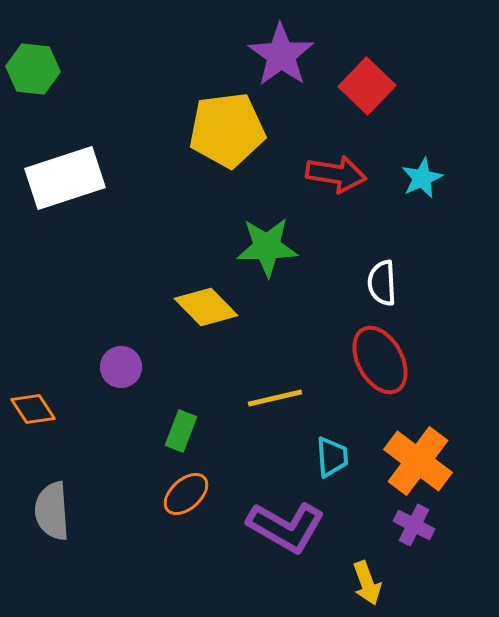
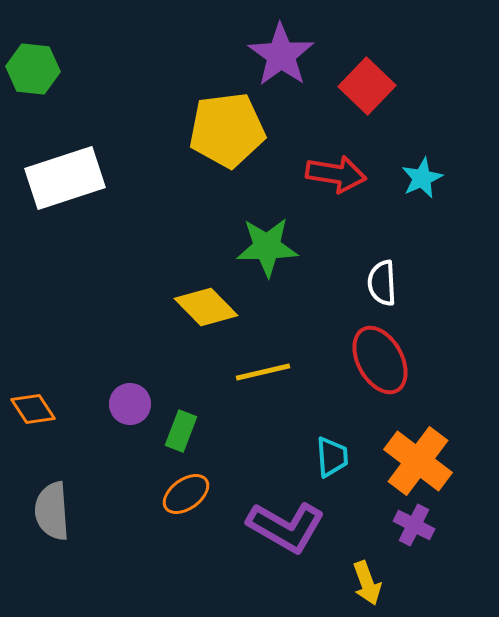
purple circle: moved 9 px right, 37 px down
yellow line: moved 12 px left, 26 px up
orange ellipse: rotated 6 degrees clockwise
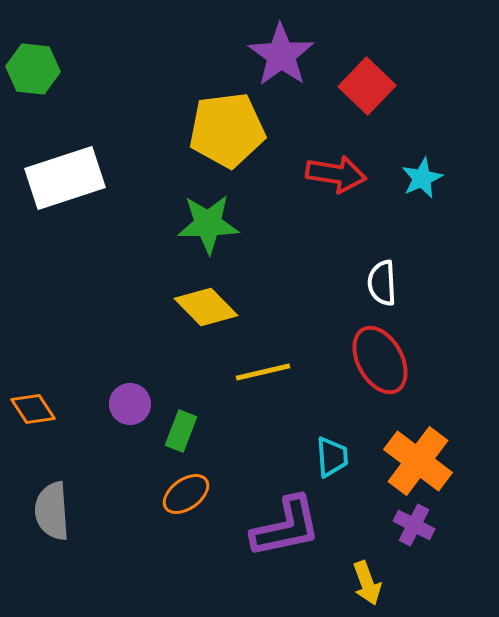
green star: moved 59 px left, 23 px up
purple L-shape: rotated 42 degrees counterclockwise
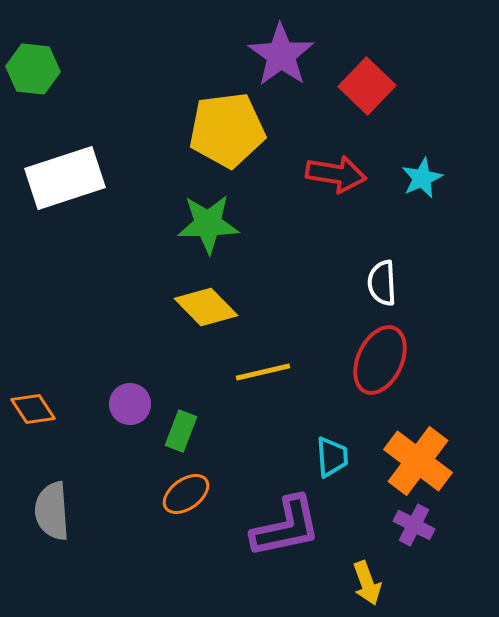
red ellipse: rotated 54 degrees clockwise
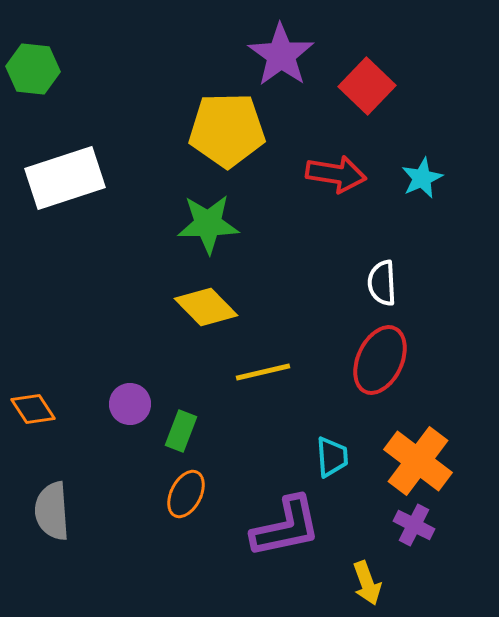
yellow pentagon: rotated 6 degrees clockwise
orange ellipse: rotated 27 degrees counterclockwise
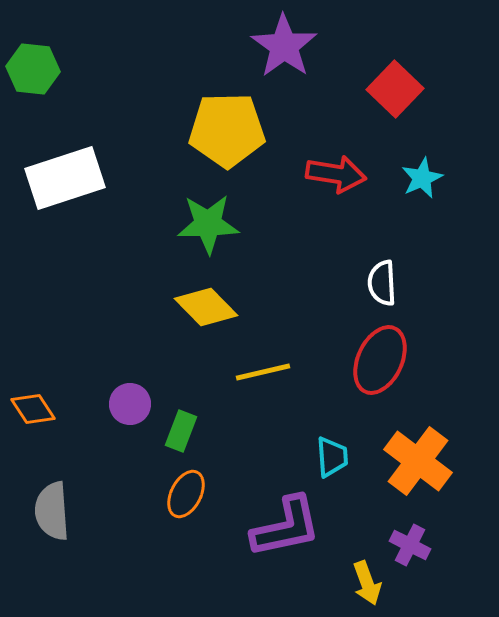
purple star: moved 3 px right, 9 px up
red square: moved 28 px right, 3 px down
purple cross: moved 4 px left, 20 px down
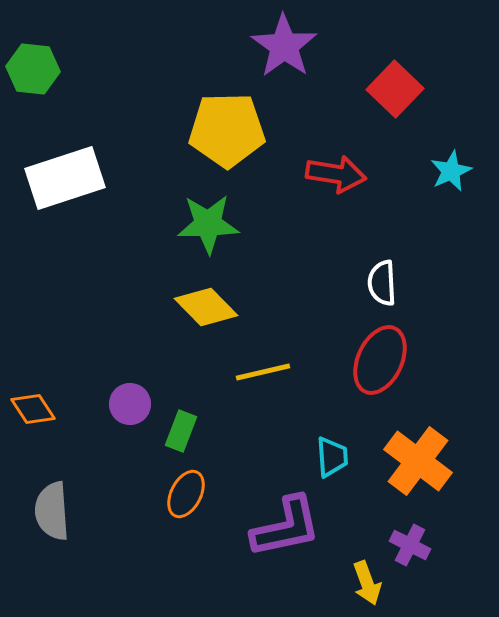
cyan star: moved 29 px right, 7 px up
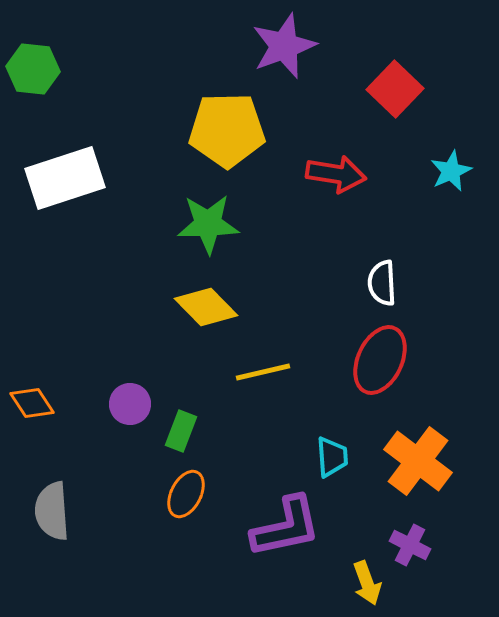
purple star: rotated 16 degrees clockwise
orange diamond: moved 1 px left, 6 px up
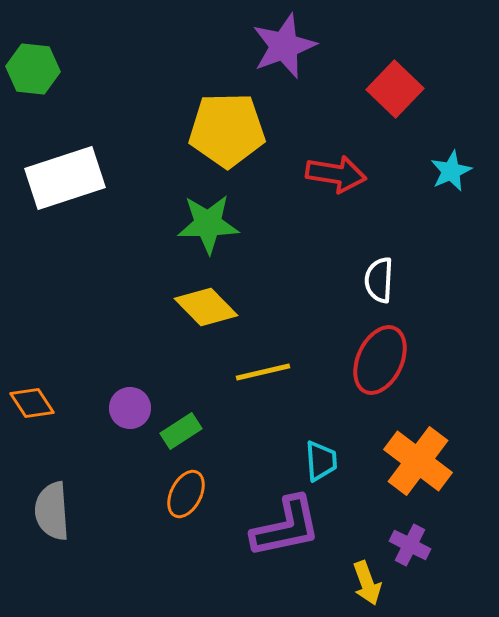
white semicircle: moved 3 px left, 3 px up; rotated 6 degrees clockwise
purple circle: moved 4 px down
green rectangle: rotated 36 degrees clockwise
cyan trapezoid: moved 11 px left, 4 px down
